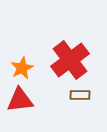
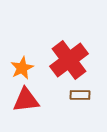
red cross: moved 1 px left
red triangle: moved 6 px right
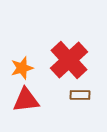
red cross: rotated 6 degrees counterclockwise
orange star: rotated 10 degrees clockwise
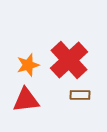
orange star: moved 6 px right, 3 px up
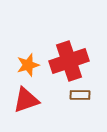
red cross: moved 1 px down; rotated 24 degrees clockwise
red triangle: rotated 12 degrees counterclockwise
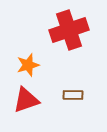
red cross: moved 31 px up
brown rectangle: moved 7 px left
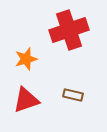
orange star: moved 2 px left, 6 px up
brown rectangle: rotated 12 degrees clockwise
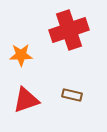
orange star: moved 5 px left, 4 px up; rotated 15 degrees clockwise
brown rectangle: moved 1 px left
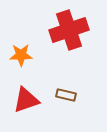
brown rectangle: moved 6 px left
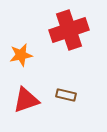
orange star: rotated 10 degrees counterclockwise
